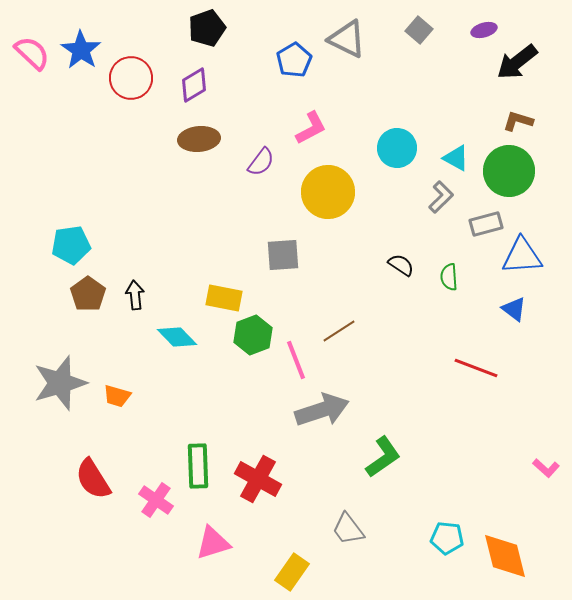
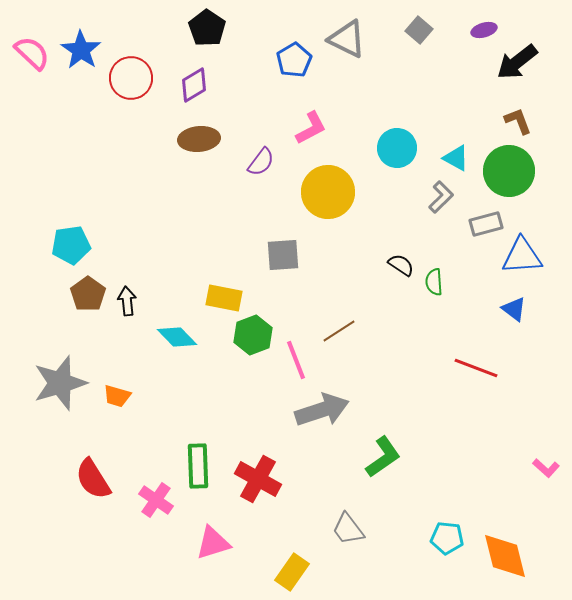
black pentagon at (207, 28): rotated 18 degrees counterclockwise
brown L-shape at (518, 121): rotated 52 degrees clockwise
green semicircle at (449, 277): moved 15 px left, 5 px down
black arrow at (135, 295): moved 8 px left, 6 px down
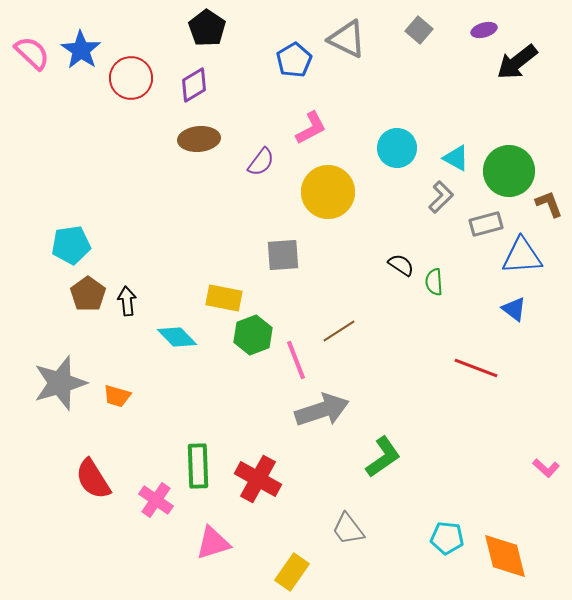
brown L-shape at (518, 121): moved 31 px right, 83 px down
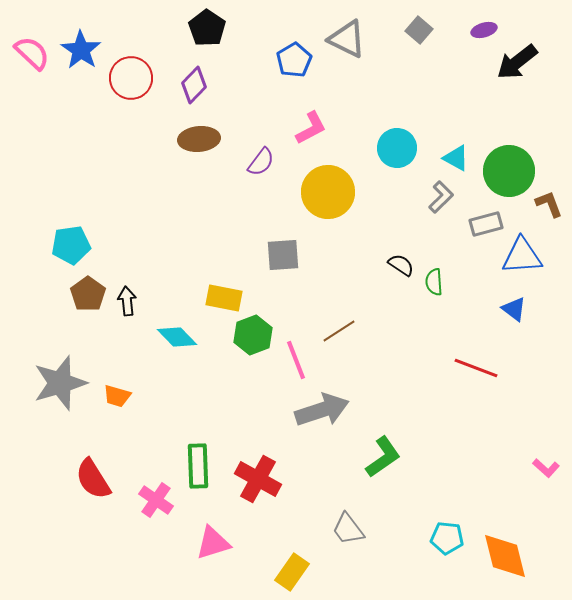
purple diamond at (194, 85): rotated 15 degrees counterclockwise
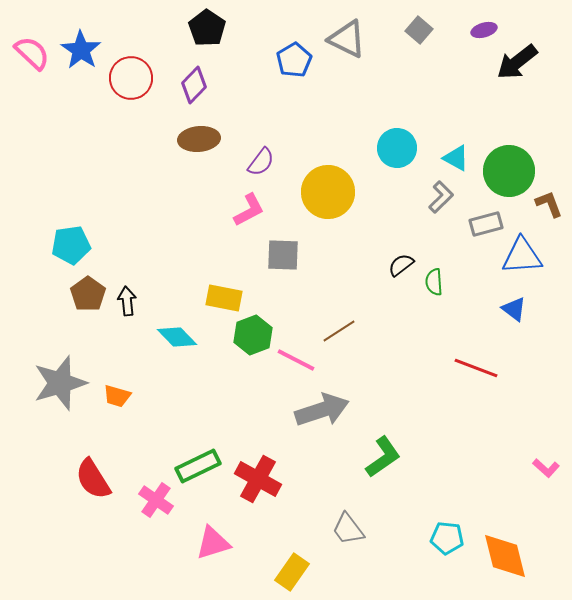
pink L-shape at (311, 128): moved 62 px left, 82 px down
gray square at (283, 255): rotated 6 degrees clockwise
black semicircle at (401, 265): rotated 72 degrees counterclockwise
pink line at (296, 360): rotated 42 degrees counterclockwise
green rectangle at (198, 466): rotated 66 degrees clockwise
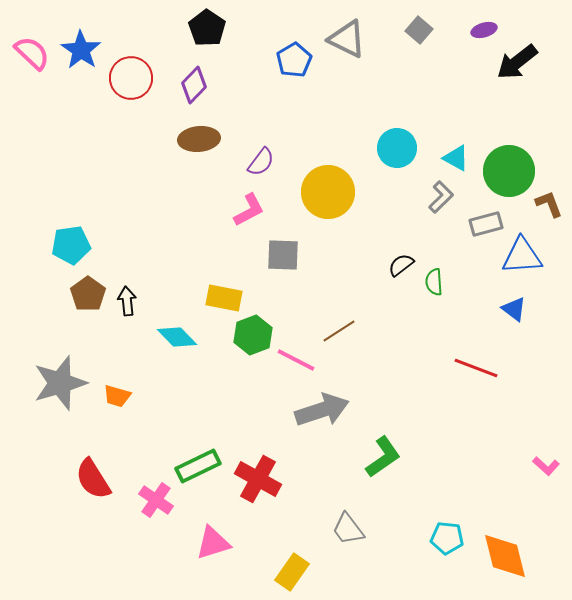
pink L-shape at (546, 468): moved 2 px up
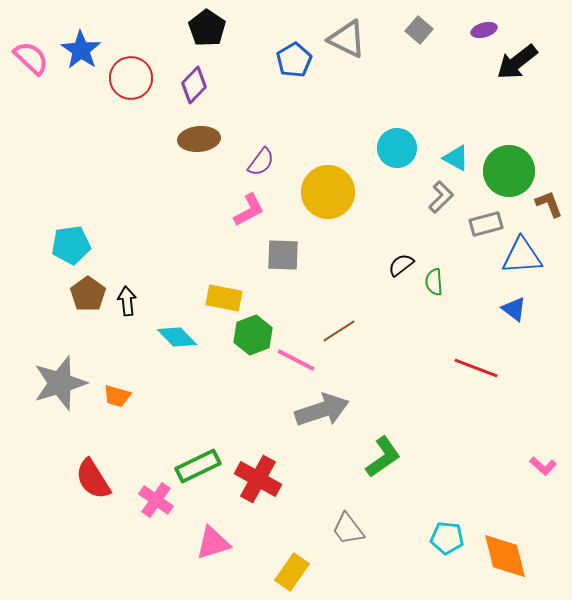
pink semicircle at (32, 53): moved 1 px left, 5 px down
pink L-shape at (546, 466): moved 3 px left
